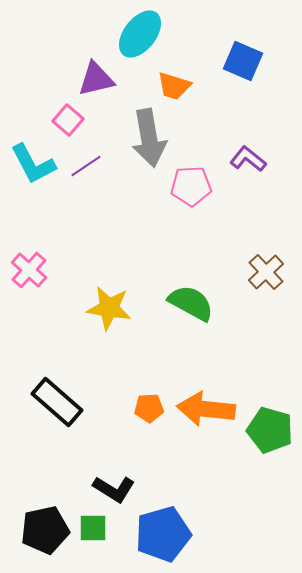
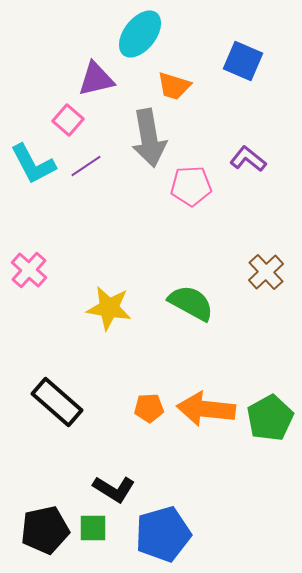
green pentagon: moved 12 px up; rotated 27 degrees clockwise
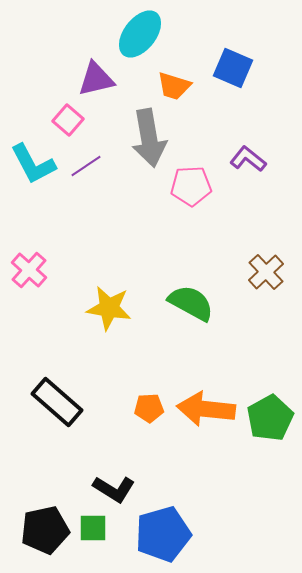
blue square: moved 10 px left, 7 px down
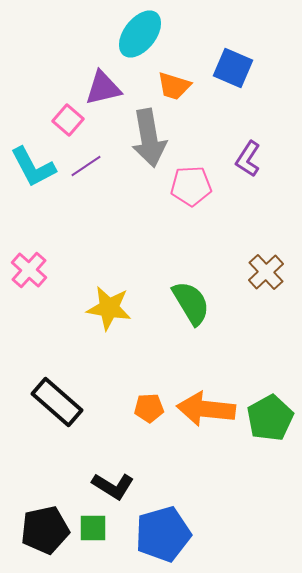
purple triangle: moved 7 px right, 9 px down
purple L-shape: rotated 96 degrees counterclockwise
cyan L-shape: moved 3 px down
green semicircle: rotated 30 degrees clockwise
black L-shape: moved 1 px left, 3 px up
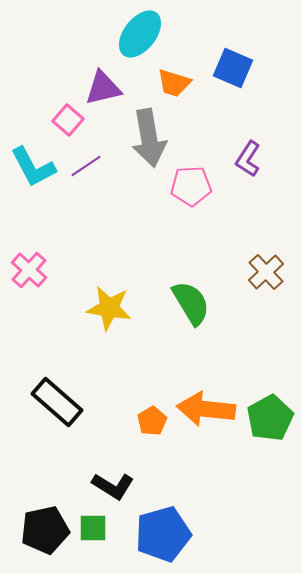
orange trapezoid: moved 3 px up
orange pentagon: moved 3 px right, 13 px down; rotated 28 degrees counterclockwise
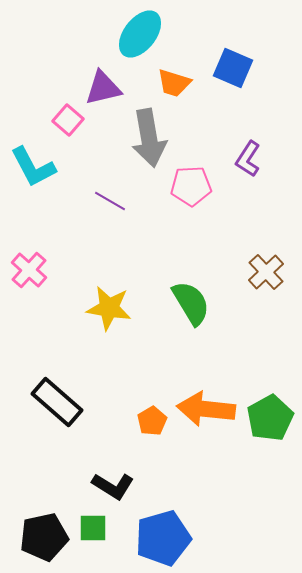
purple line: moved 24 px right, 35 px down; rotated 64 degrees clockwise
black pentagon: moved 1 px left, 7 px down
blue pentagon: moved 4 px down
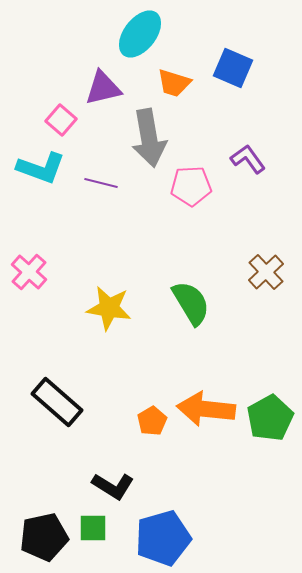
pink square: moved 7 px left
purple L-shape: rotated 111 degrees clockwise
cyan L-shape: moved 8 px right, 1 px down; rotated 42 degrees counterclockwise
purple line: moved 9 px left, 18 px up; rotated 16 degrees counterclockwise
pink cross: moved 2 px down
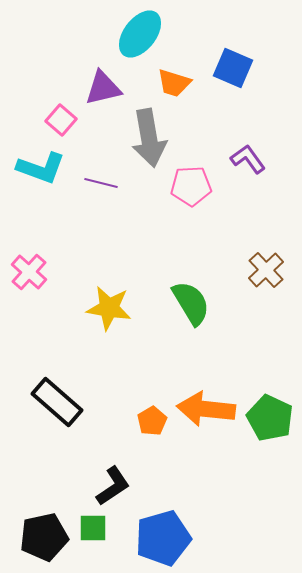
brown cross: moved 2 px up
green pentagon: rotated 18 degrees counterclockwise
black L-shape: rotated 66 degrees counterclockwise
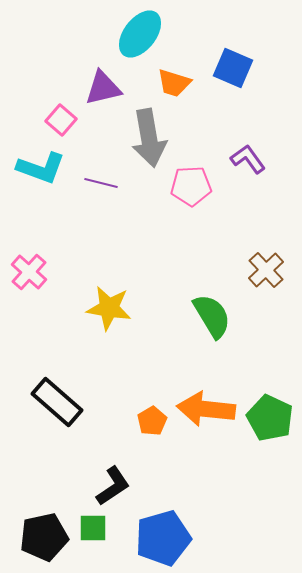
green semicircle: moved 21 px right, 13 px down
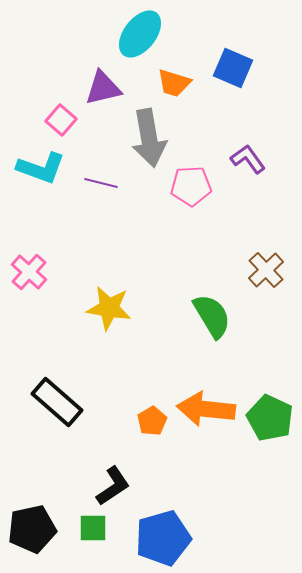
black pentagon: moved 12 px left, 8 px up
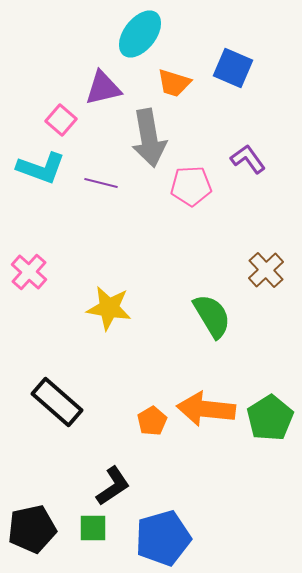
green pentagon: rotated 15 degrees clockwise
